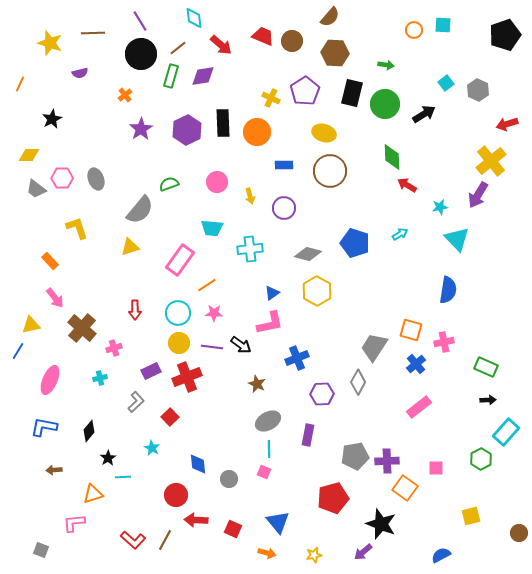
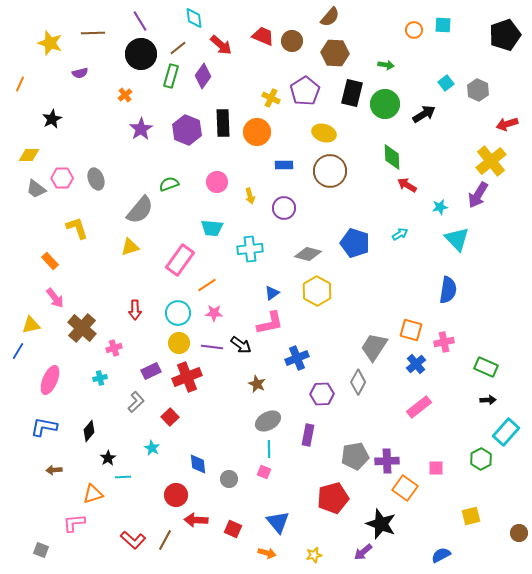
purple diamond at (203, 76): rotated 45 degrees counterclockwise
purple hexagon at (187, 130): rotated 12 degrees counterclockwise
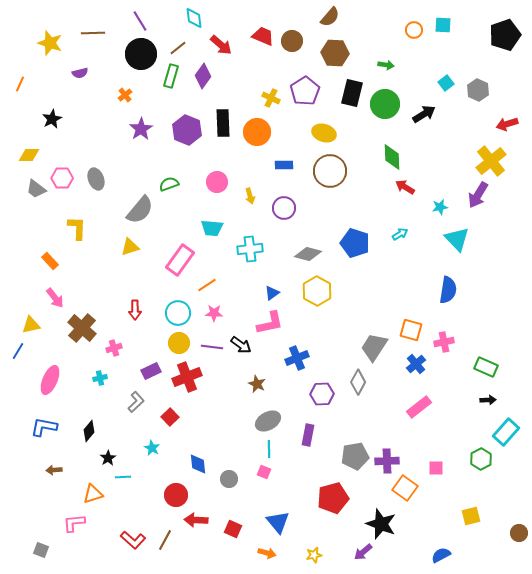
red arrow at (407, 185): moved 2 px left, 2 px down
yellow L-shape at (77, 228): rotated 20 degrees clockwise
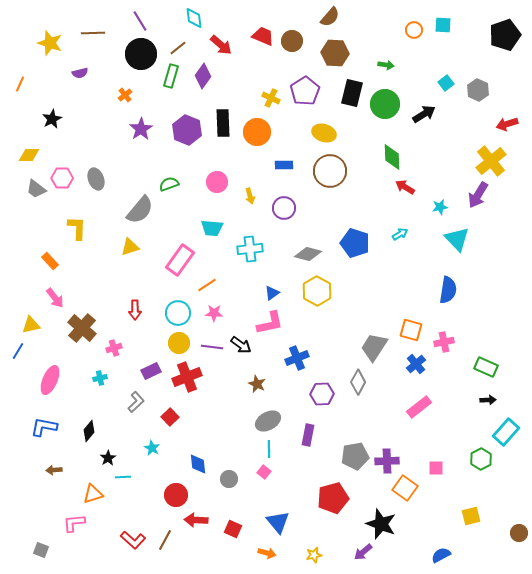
pink square at (264, 472): rotated 16 degrees clockwise
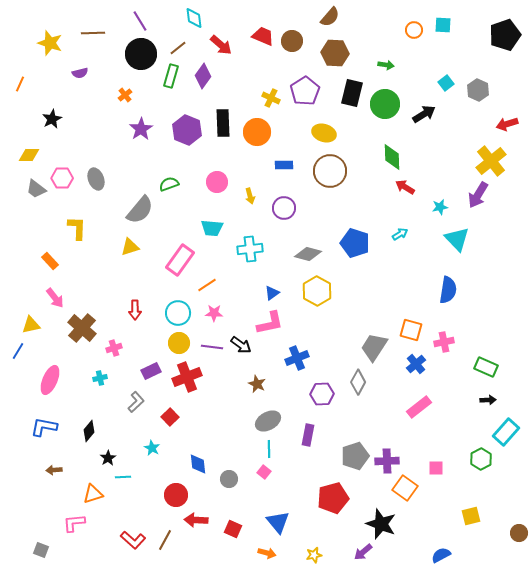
gray pentagon at (355, 456): rotated 8 degrees counterclockwise
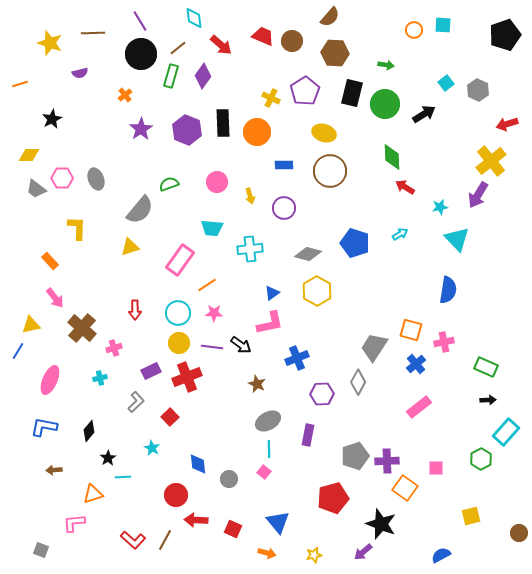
orange line at (20, 84): rotated 49 degrees clockwise
